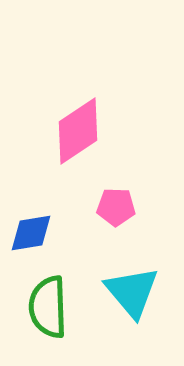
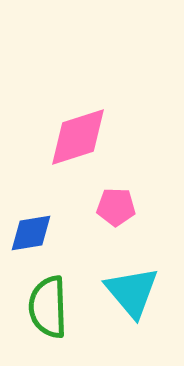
pink diamond: moved 6 px down; rotated 16 degrees clockwise
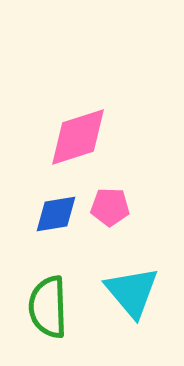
pink pentagon: moved 6 px left
blue diamond: moved 25 px right, 19 px up
